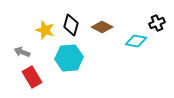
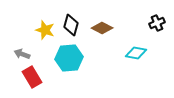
brown diamond: moved 1 px down
cyan diamond: moved 12 px down
gray arrow: moved 2 px down
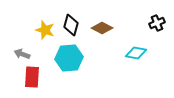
red rectangle: rotated 35 degrees clockwise
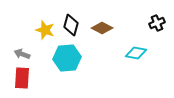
cyan hexagon: moved 2 px left
red rectangle: moved 10 px left, 1 px down
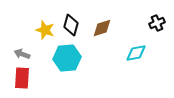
brown diamond: rotated 45 degrees counterclockwise
cyan diamond: rotated 20 degrees counterclockwise
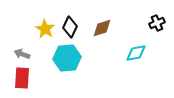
black diamond: moved 1 px left, 2 px down; rotated 10 degrees clockwise
yellow star: moved 1 px up; rotated 12 degrees clockwise
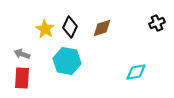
cyan diamond: moved 19 px down
cyan hexagon: moved 3 px down; rotated 16 degrees clockwise
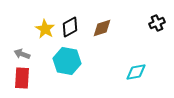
black diamond: rotated 35 degrees clockwise
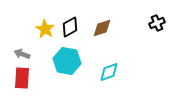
cyan diamond: moved 27 px left; rotated 10 degrees counterclockwise
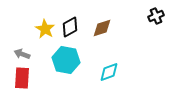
black cross: moved 1 px left, 7 px up
cyan hexagon: moved 1 px left, 1 px up
